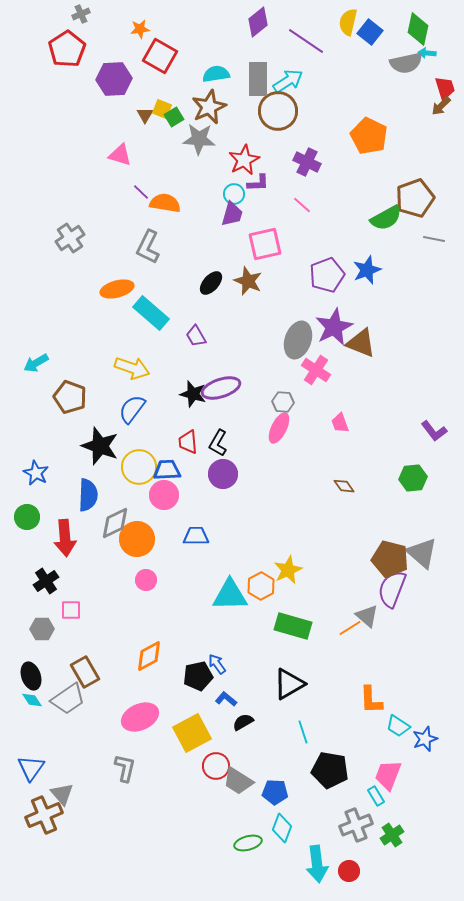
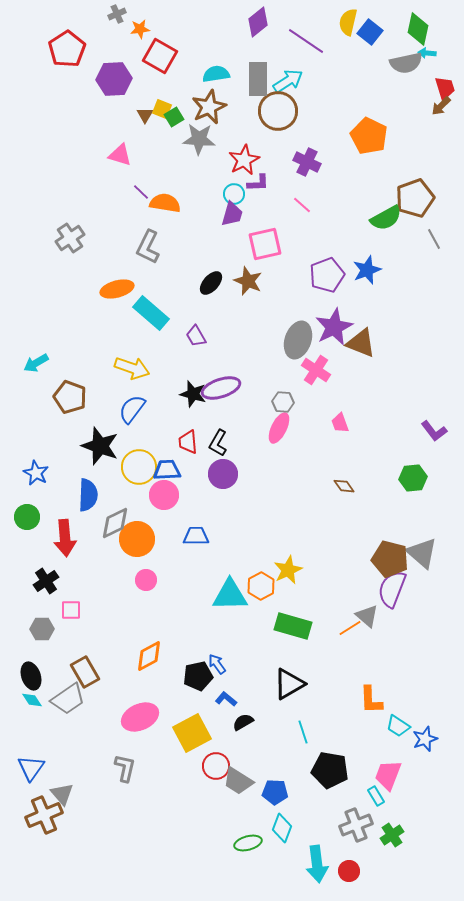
gray cross at (81, 14): moved 36 px right
gray line at (434, 239): rotated 50 degrees clockwise
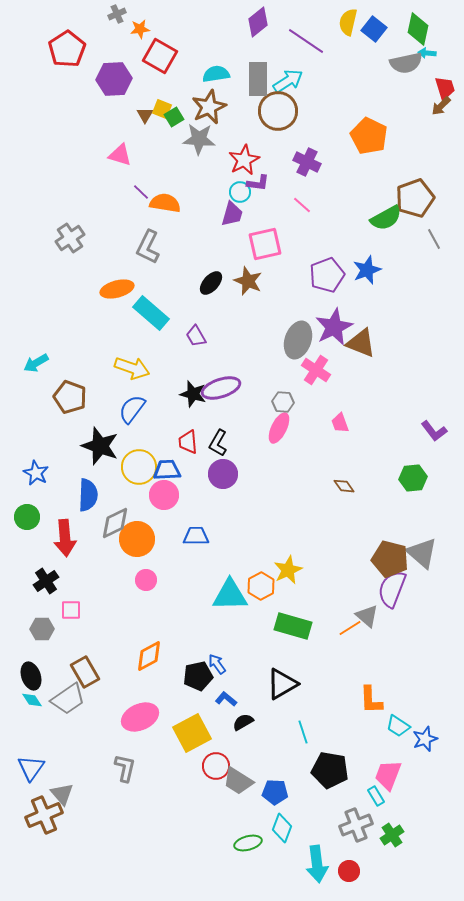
blue square at (370, 32): moved 4 px right, 3 px up
purple L-shape at (258, 183): rotated 10 degrees clockwise
cyan circle at (234, 194): moved 6 px right, 2 px up
black triangle at (289, 684): moved 7 px left
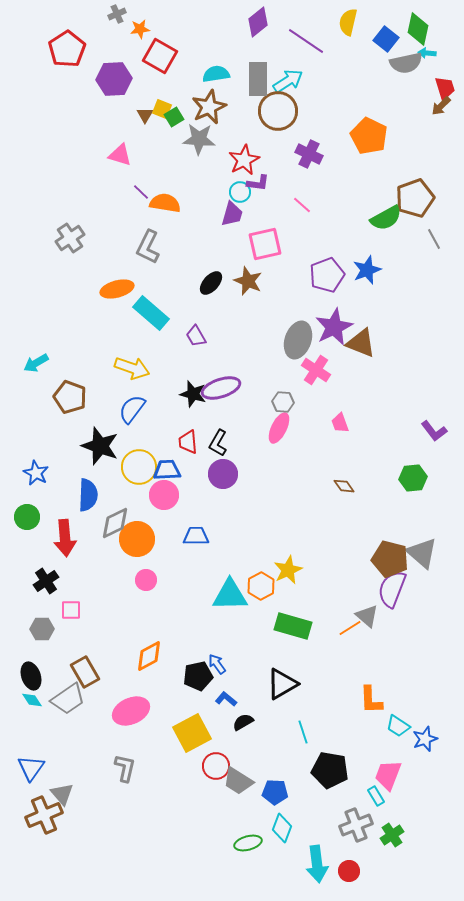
blue square at (374, 29): moved 12 px right, 10 px down
purple cross at (307, 162): moved 2 px right, 8 px up
pink ellipse at (140, 717): moved 9 px left, 6 px up
